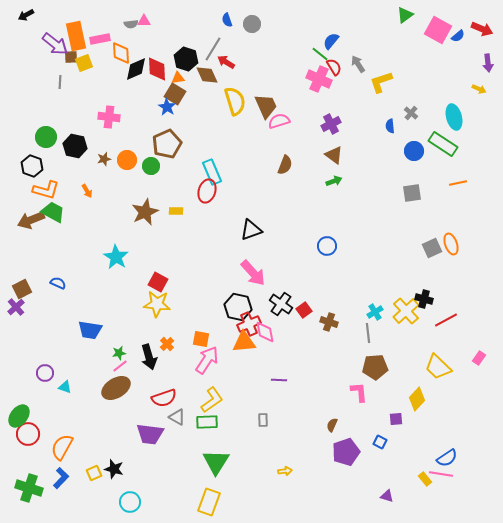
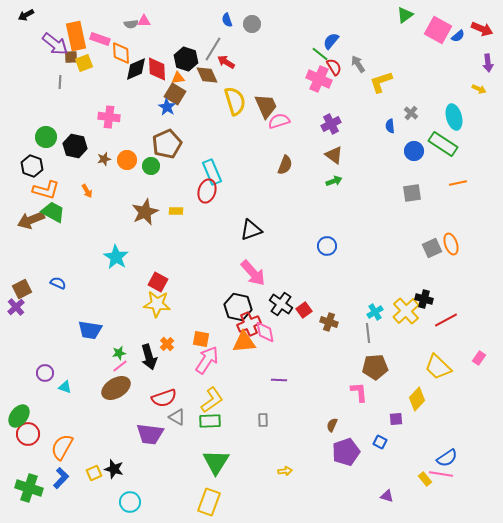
pink rectangle at (100, 39): rotated 30 degrees clockwise
green rectangle at (207, 422): moved 3 px right, 1 px up
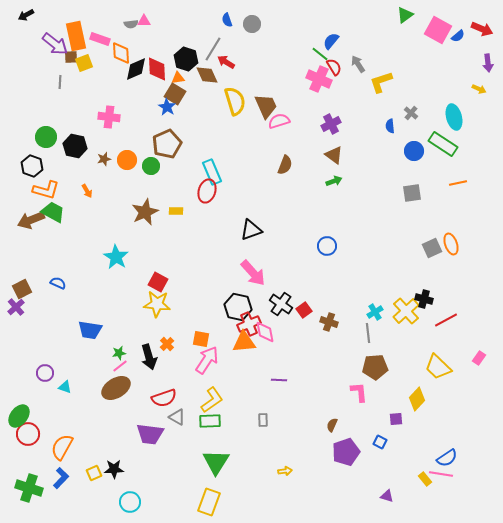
black star at (114, 469): rotated 18 degrees counterclockwise
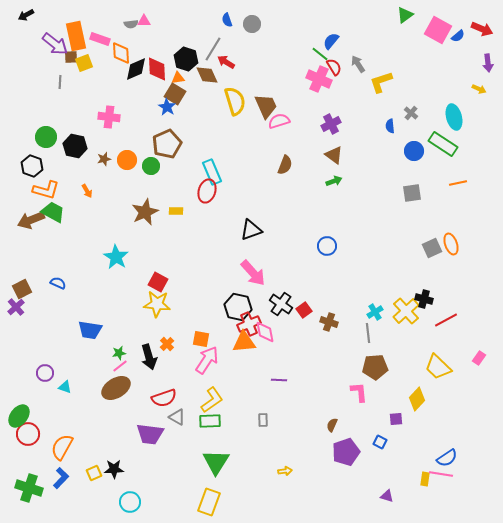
yellow rectangle at (425, 479): rotated 48 degrees clockwise
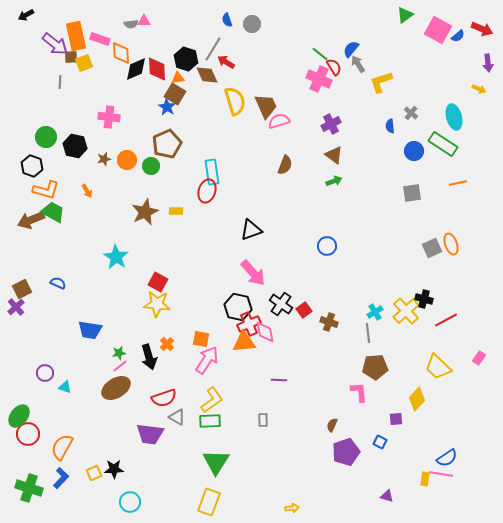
blue semicircle at (331, 41): moved 20 px right, 8 px down
cyan rectangle at (212, 172): rotated 15 degrees clockwise
yellow arrow at (285, 471): moved 7 px right, 37 px down
